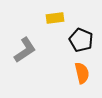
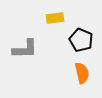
gray L-shape: moved 1 px up; rotated 32 degrees clockwise
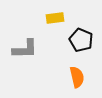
orange semicircle: moved 5 px left, 4 px down
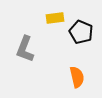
black pentagon: moved 8 px up
gray L-shape: rotated 112 degrees clockwise
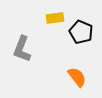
gray L-shape: moved 3 px left
orange semicircle: rotated 25 degrees counterclockwise
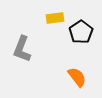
black pentagon: rotated 15 degrees clockwise
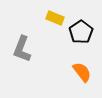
yellow rectangle: rotated 30 degrees clockwise
orange semicircle: moved 5 px right, 5 px up
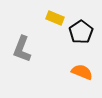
orange semicircle: rotated 30 degrees counterclockwise
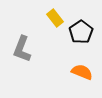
yellow rectangle: rotated 30 degrees clockwise
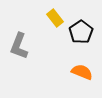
gray L-shape: moved 3 px left, 3 px up
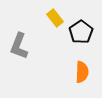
orange semicircle: rotated 70 degrees clockwise
